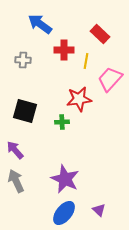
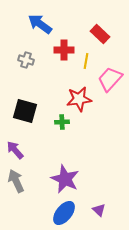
gray cross: moved 3 px right; rotated 14 degrees clockwise
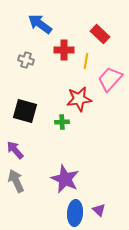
blue ellipse: moved 11 px right; rotated 35 degrees counterclockwise
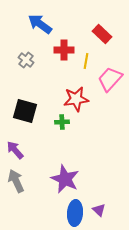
red rectangle: moved 2 px right
gray cross: rotated 21 degrees clockwise
red star: moved 3 px left
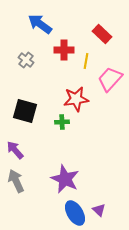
blue ellipse: rotated 35 degrees counterclockwise
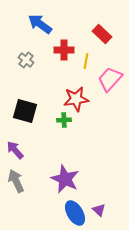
green cross: moved 2 px right, 2 px up
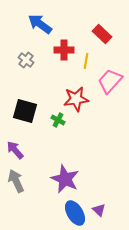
pink trapezoid: moved 2 px down
green cross: moved 6 px left; rotated 32 degrees clockwise
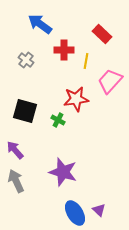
purple star: moved 2 px left, 7 px up; rotated 8 degrees counterclockwise
